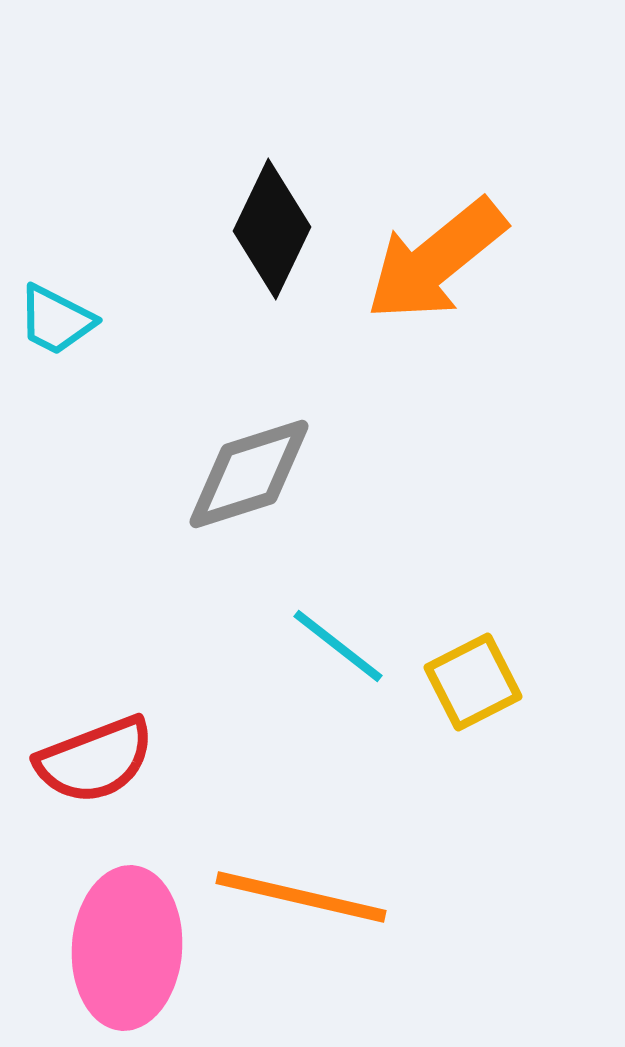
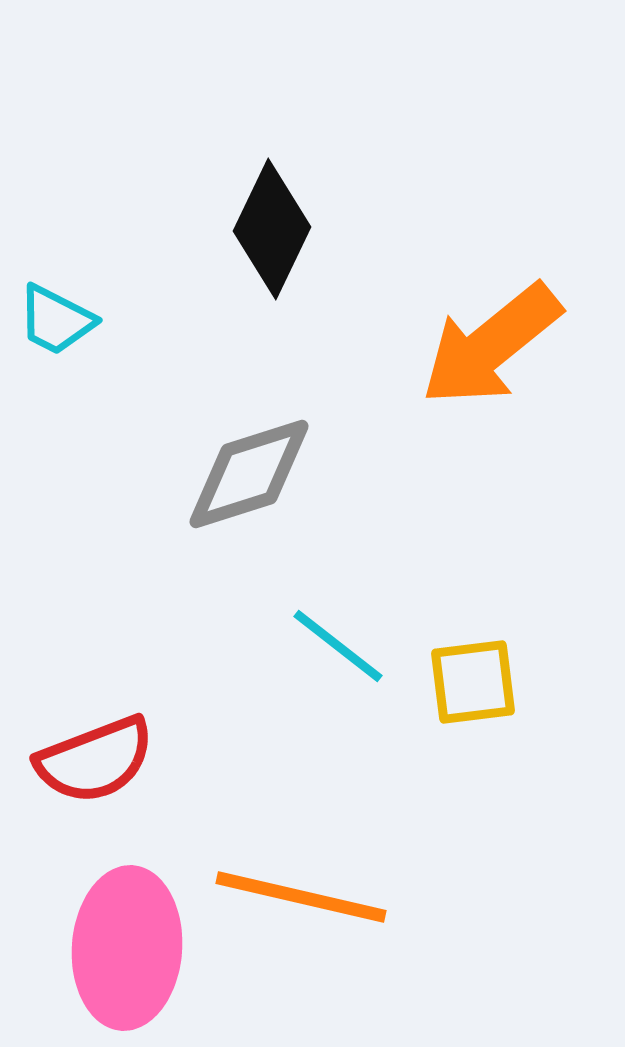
orange arrow: moved 55 px right, 85 px down
yellow square: rotated 20 degrees clockwise
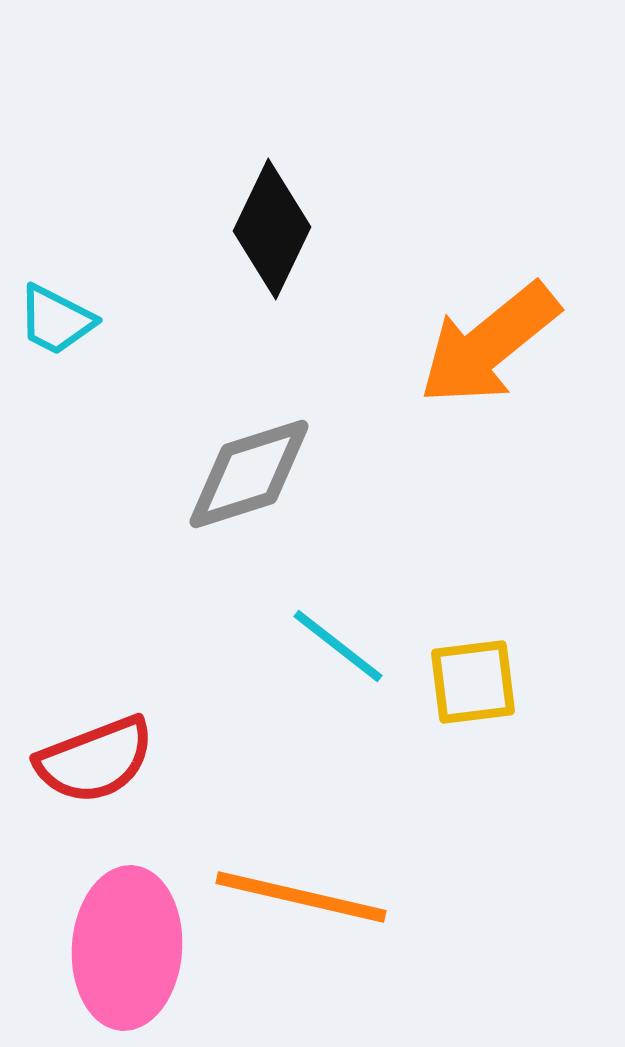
orange arrow: moved 2 px left, 1 px up
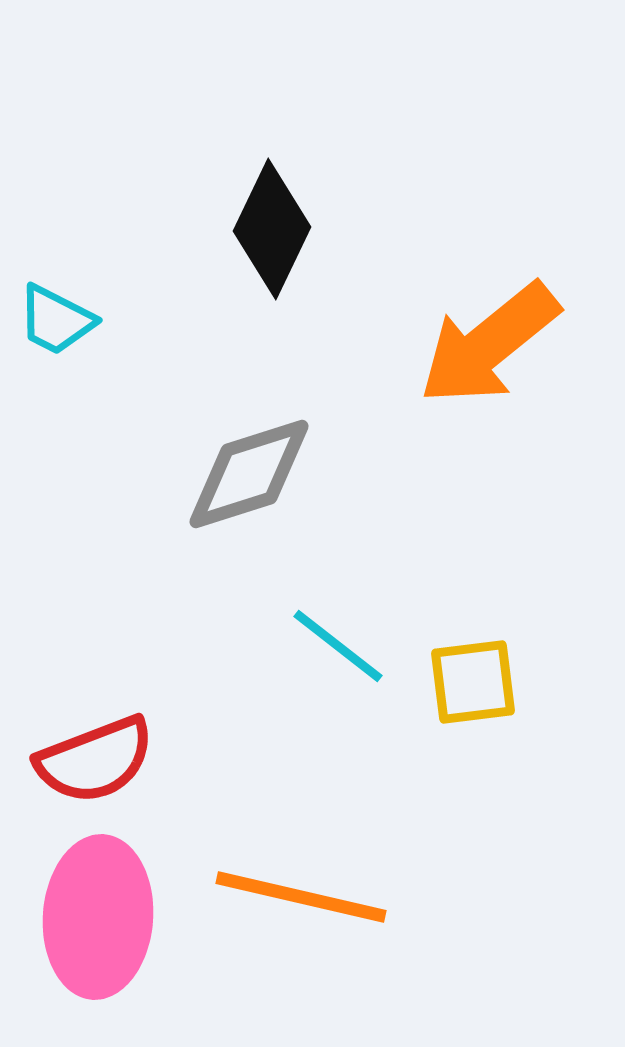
pink ellipse: moved 29 px left, 31 px up
